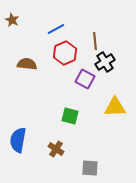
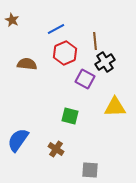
blue semicircle: rotated 25 degrees clockwise
gray square: moved 2 px down
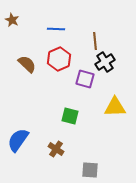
blue line: rotated 30 degrees clockwise
red hexagon: moved 6 px left, 6 px down
brown semicircle: rotated 36 degrees clockwise
purple square: rotated 12 degrees counterclockwise
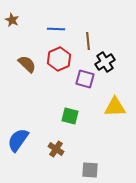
brown line: moved 7 px left
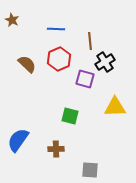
brown line: moved 2 px right
brown cross: rotated 35 degrees counterclockwise
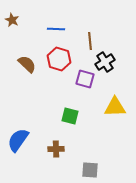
red hexagon: rotated 20 degrees counterclockwise
